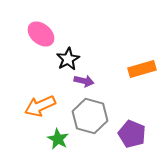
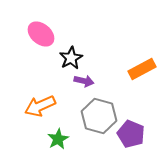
black star: moved 3 px right, 1 px up
orange rectangle: rotated 12 degrees counterclockwise
gray hexagon: moved 9 px right
purple pentagon: moved 1 px left
green star: rotated 15 degrees clockwise
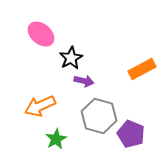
green star: moved 2 px left
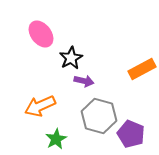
pink ellipse: rotated 12 degrees clockwise
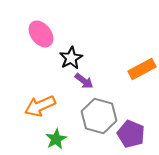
purple arrow: rotated 24 degrees clockwise
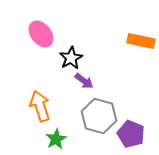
orange rectangle: moved 1 px left, 28 px up; rotated 40 degrees clockwise
orange arrow: rotated 96 degrees clockwise
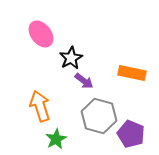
orange rectangle: moved 9 px left, 32 px down
